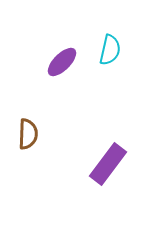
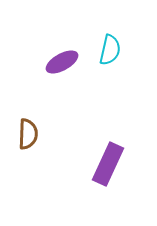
purple ellipse: rotated 16 degrees clockwise
purple rectangle: rotated 12 degrees counterclockwise
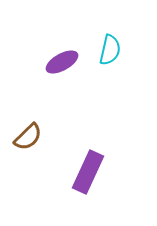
brown semicircle: moved 3 px down; rotated 44 degrees clockwise
purple rectangle: moved 20 px left, 8 px down
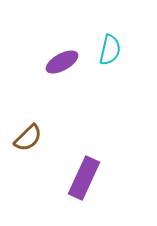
brown semicircle: moved 1 px down
purple rectangle: moved 4 px left, 6 px down
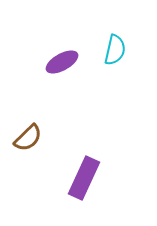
cyan semicircle: moved 5 px right
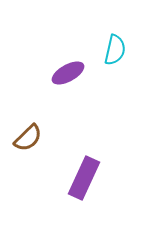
purple ellipse: moved 6 px right, 11 px down
